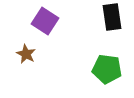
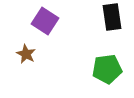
green pentagon: rotated 16 degrees counterclockwise
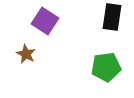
black rectangle: rotated 16 degrees clockwise
green pentagon: moved 1 px left, 2 px up
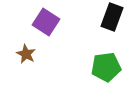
black rectangle: rotated 12 degrees clockwise
purple square: moved 1 px right, 1 px down
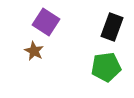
black rectangle: moved 10 px down
brown star: moved 8 px right, 3 px up
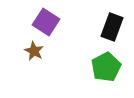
green pentagon: rotated 20 degrees counterclockwise
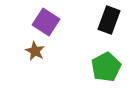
black rectangle: moved 3 px left, 7 px up
brown star: moved 1 px right
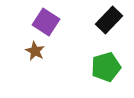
black rectangle: rotated 24 degrees clockwise
green pentagon: rotated 12 degrees clockwise
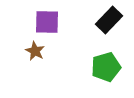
purple square: moved 1 px right; rotated 32 degrees counterclockwise
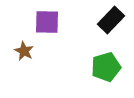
black rectangle: moved 2 px right
brown star: moved 11 px left
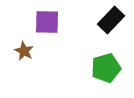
green pentagon: moved 1 px down
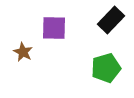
purple square: moved 7 px right, 6 px down
brown star: moved 1 px left, 1 px down
